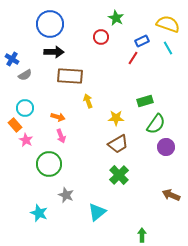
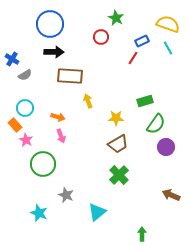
green circle: moved 6 px left
green arrow: moved 1 px up
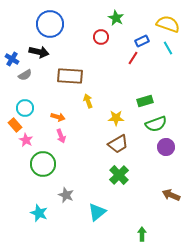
black arrow: moved 15 px left; rotated 12 degrees clockwise
green semicircle: rotated 35 degrees clockwise
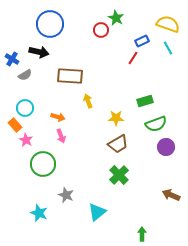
red circle: moved 7 px up
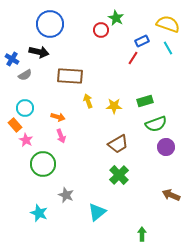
yellow star: moved 2 px left, 12 px up
